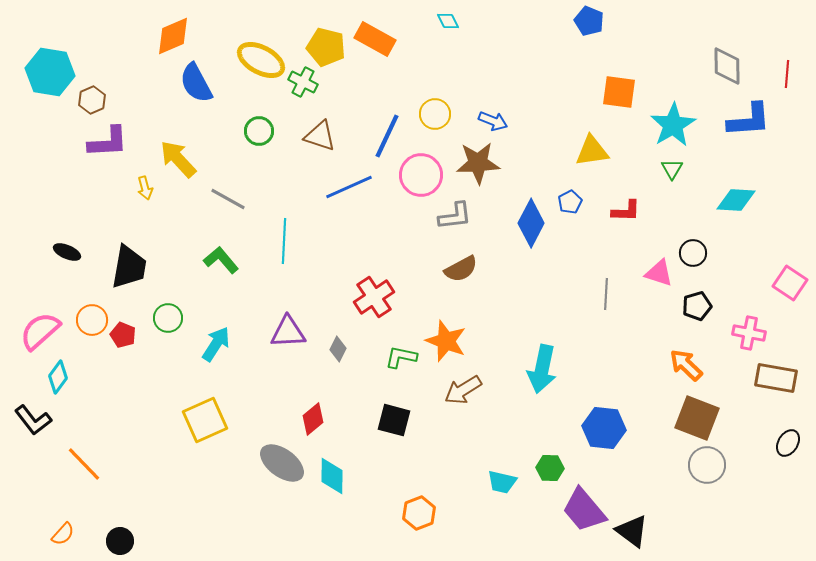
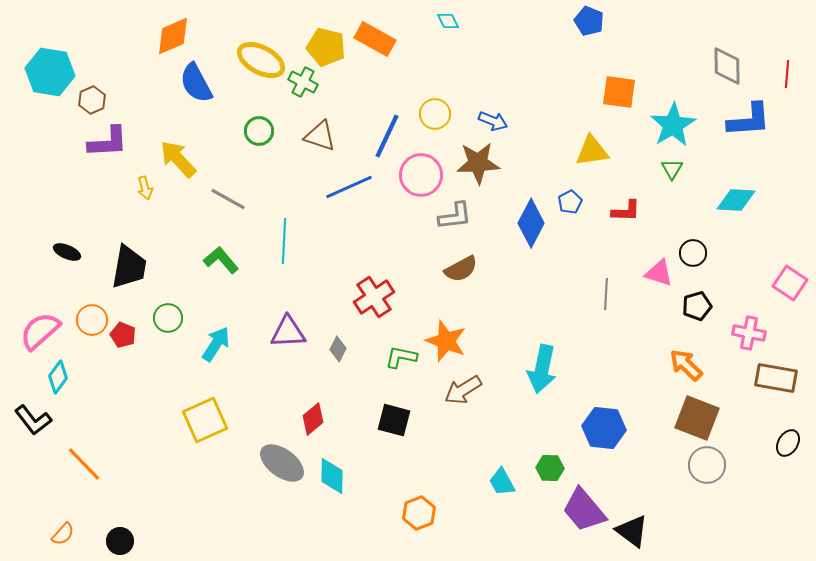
cyan trapezoid at (502, 482): rotated 48 degrees clockwise
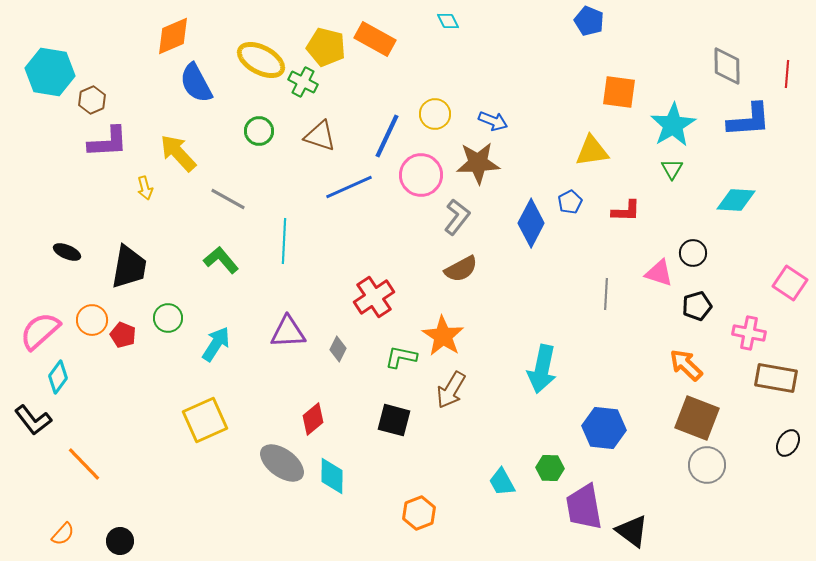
yellow arrow at (178, 159): moved 6 px up
gray L-shape at (455, 216): moved 2 px right, 1 px down; rotated 45 degrees counterclockwise
orange star at (446, 341): moved 3 px left, 5 px up; rotated 12 degrees clockwise
brown arrow at (463, 390): moved 12 px left; rotated 27 degrees counterclockwise
purple trapezoid at (584, 510): moved 3 px up; rotated 30 degrees clockwise
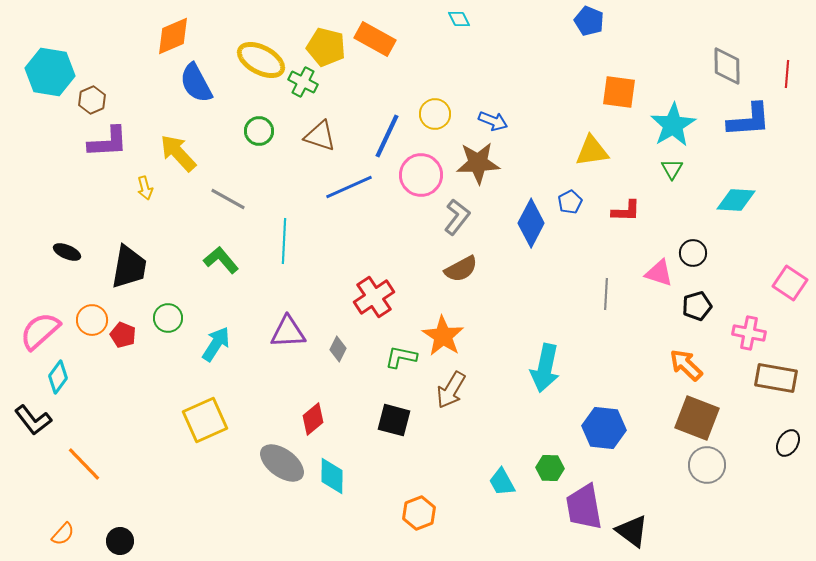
cyan diamond at (448, 21): moved 11 px right, 2 px up
cyan arrow at (542, 369): moved 3 px right, 1 px up
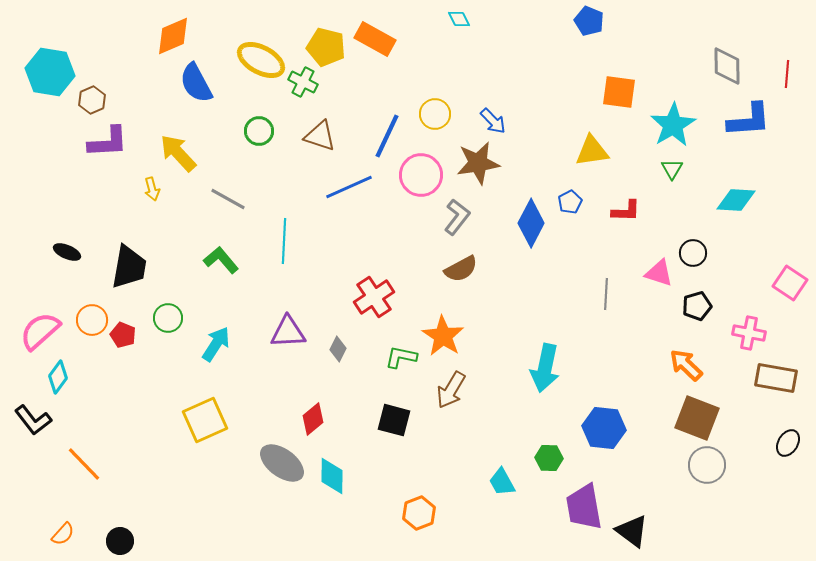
blue arrow at (493, 121): rotated 24 degrees clockwise
brown star at (478, 163): rotated 6 degrees counterclockwise
yellow arrow at (145, 188): moved 7 px right, 1 px down
green hexagon at (550, 468): moved 1 px left, 10 px up
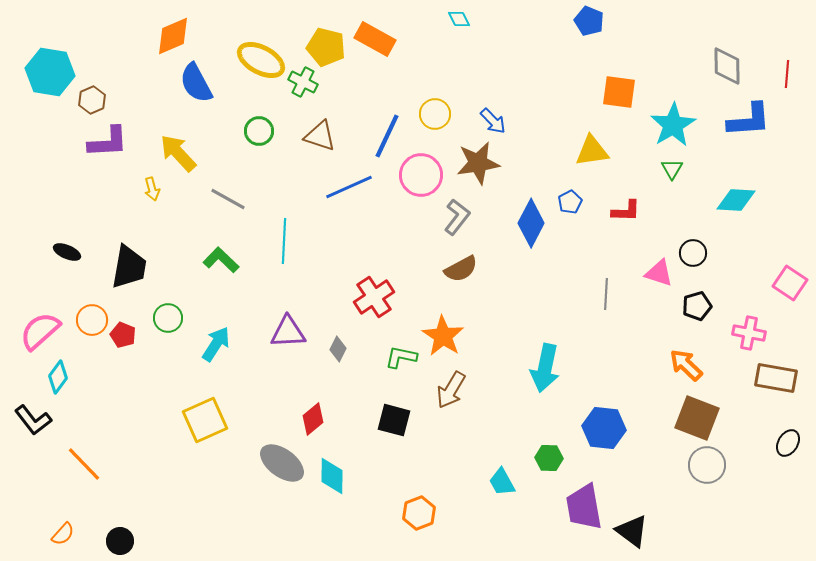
green L-shape at (221, 260): rotated 6 degrees counterclockwise
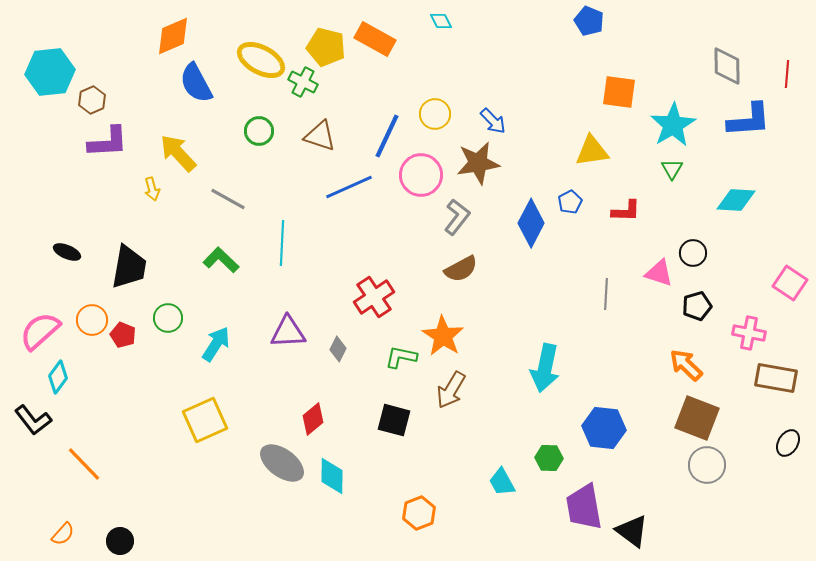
cyan diamond at (459, 19): moved 18 px left, 2 px down
cyan hexagon at (50, 72): rotated 15 degrees counterclockwise
cyan line at (284, 241): moved 2 px left, 2 px down
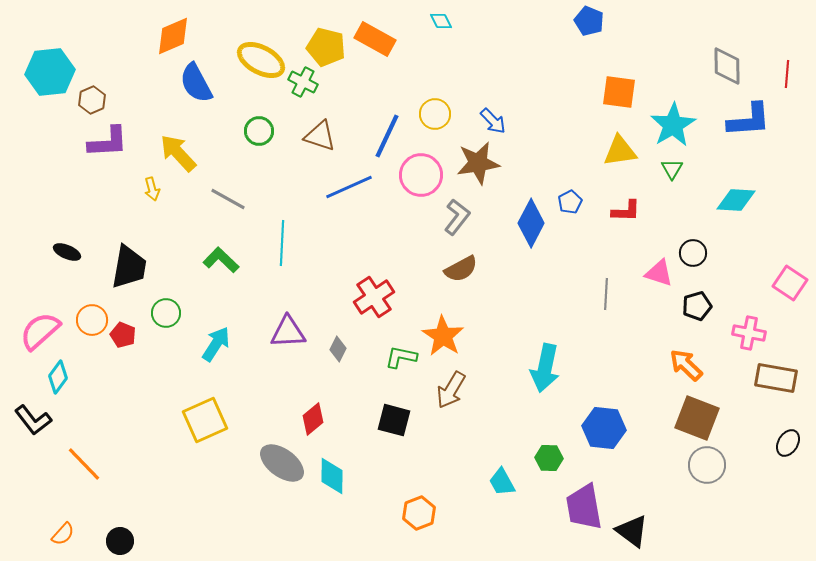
yellow triangle at (592, 151): moved 28 px right
green circle at (168, 318): moved 2 px left, 5 px up
